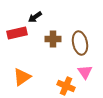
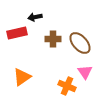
black arrow: rotated 24 degrees clockwise
brown ellipse: rotated 30 degrees counterclockwise
orange cross: moved 1 px right
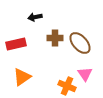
red rectangle: moved 1 px left, 11 px down
brown cross: moved 2 px right, 1 px up
pink triangle: moved 2 px down
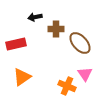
brown cross: moved 1 px right, 9 px up
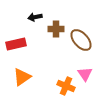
brown ellipse: moved 1 px right, 3 px up
orange cross: moved 1 px left
